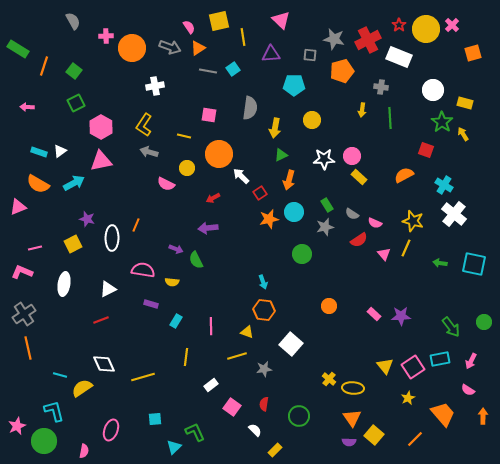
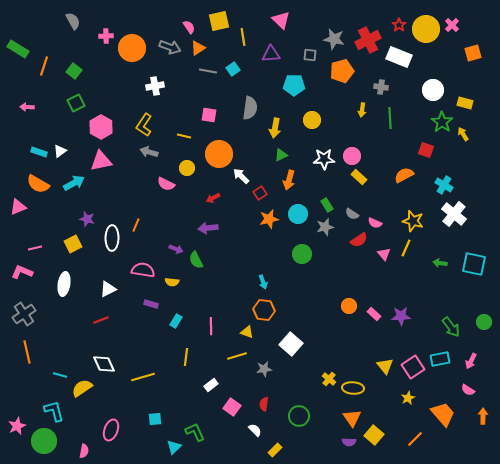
cyan circle at (294, 212): moved 4 px right, 2 px down
orange circle at (329, 306): moved 20 px right
orange line at (28, 348): moved 1 px left, 4 px down
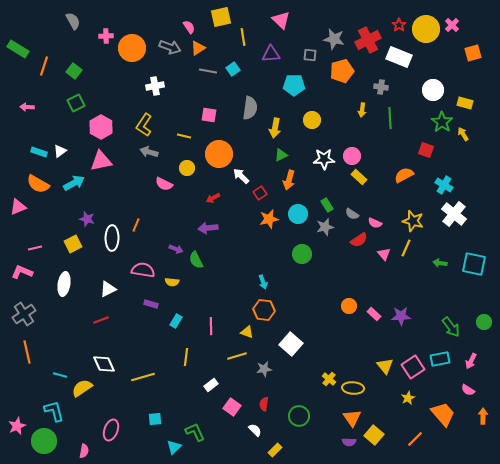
yellow square at (219, 21): moved 2 px right, 4 px up
pink semicircle at (166, 184): moved 2 px left
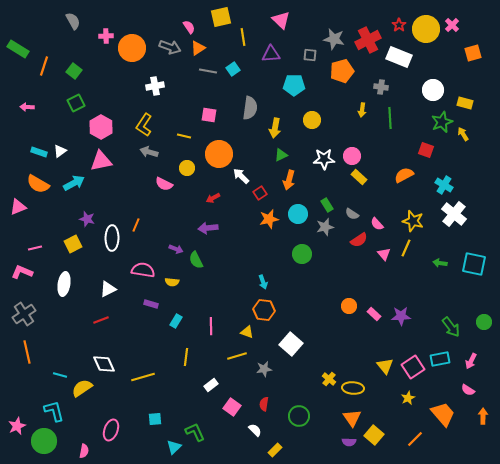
green star at (442, 122): rotated 15 degrees clockwise
pink semicircle at (375, 223): moved 2 px right, 1 px down; rotated 24 degrees clockwise
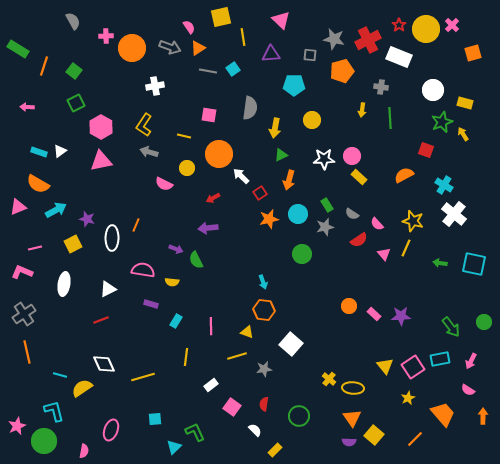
cyan arrow at (74, 183): moved 18 px left, 27 px down
